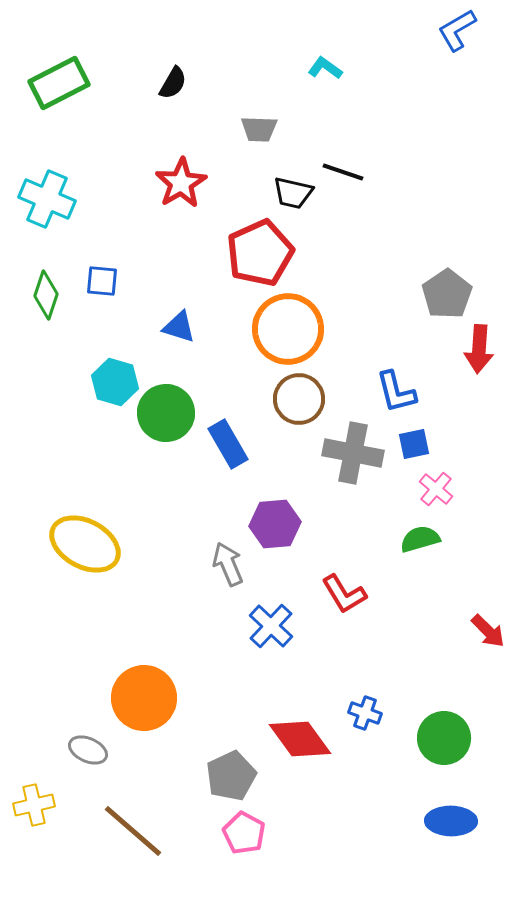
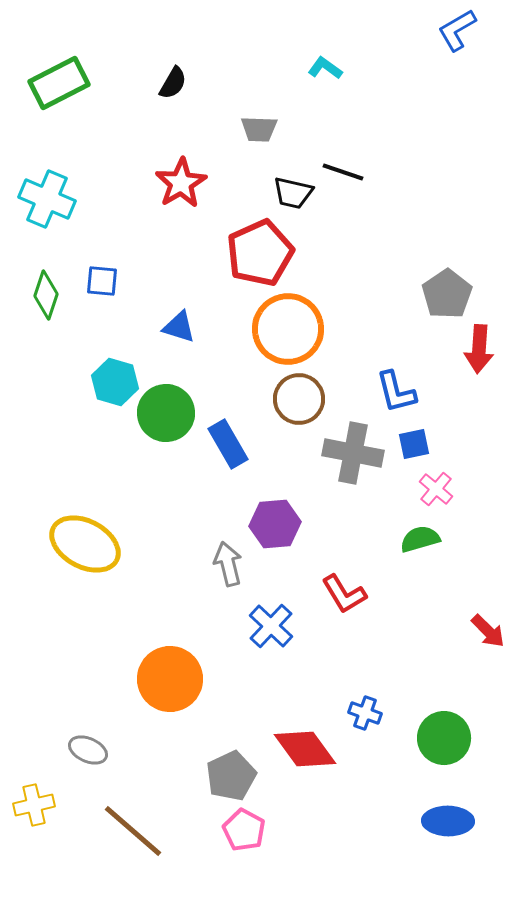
gray arrow at (228, 564): rotated 9 degrees clockwise
orange circle at (144, 698): moved 26 px right, 19 px up
red diamond at (300, 739): moved 5 px right, 10 px down
blue ellipse at (451, 821): moved 3 px left
pink pentagon at (244, 833): moved 3 px up
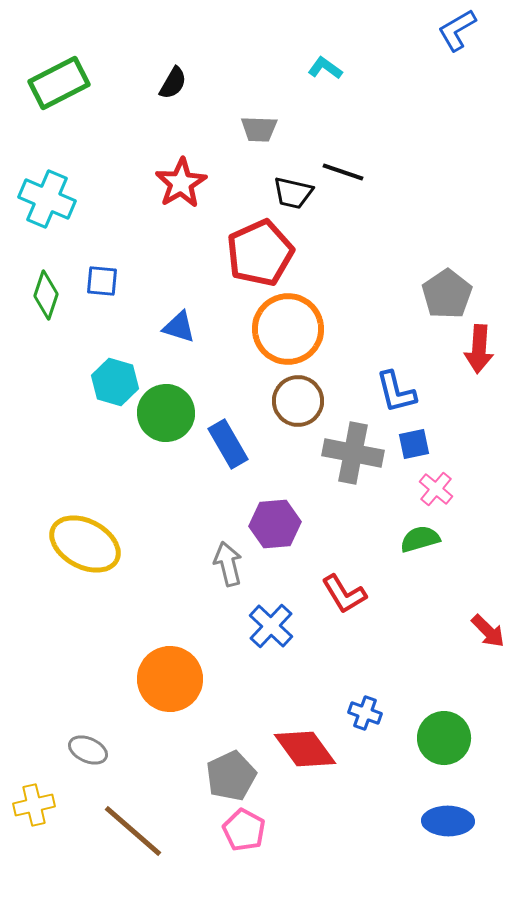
brown circle at (299, 399): moved 1 px left, 2 px down
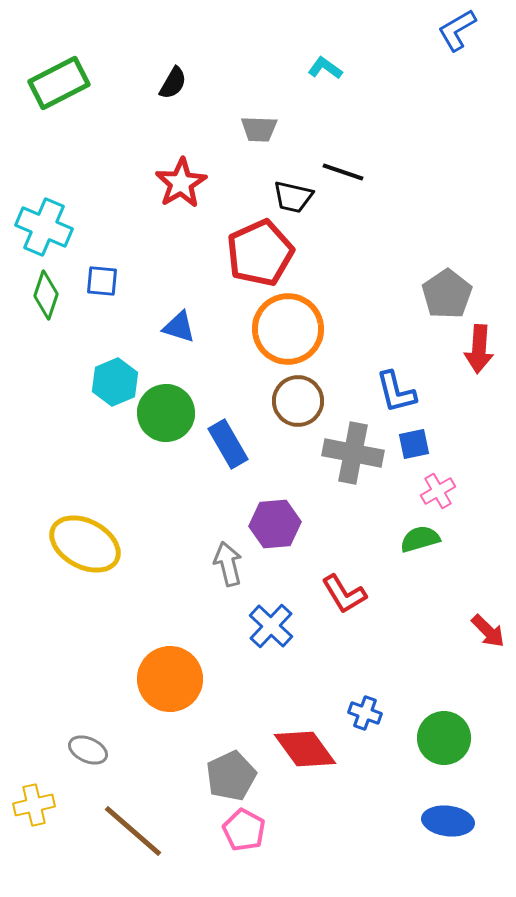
black trapezoid at (293, 193): moved 4 px down
cyan cross at (47, 199): moved 3 px left, 28 px down
cyan hexagon at (115, 382): rotated 21 degrees clockwise
pink cross at (436, 489): moved 2 px right, 2 px down; rotated 20 degrees clockwise
blue ellipse at (448, 821): rotated 6 degrees clockwise
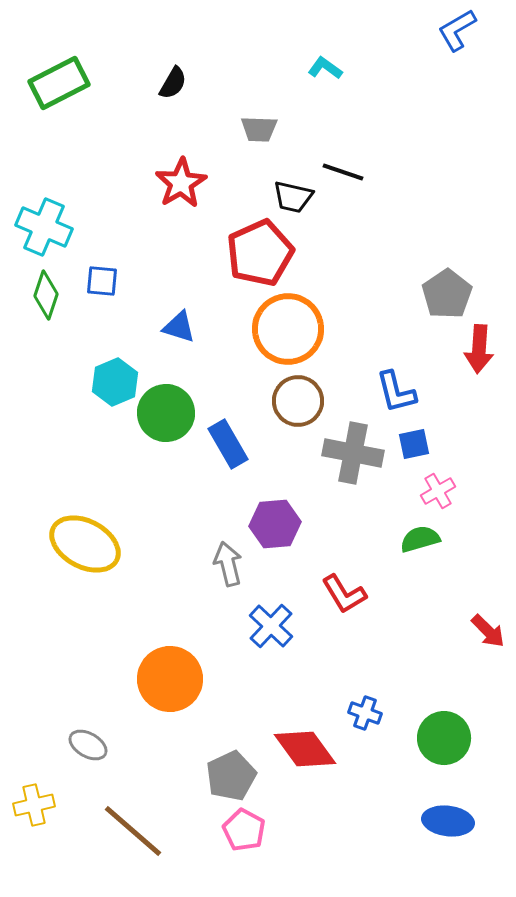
gray ellipse at (88, 750): moved 5 px up; rotated 6 degrees clockwise
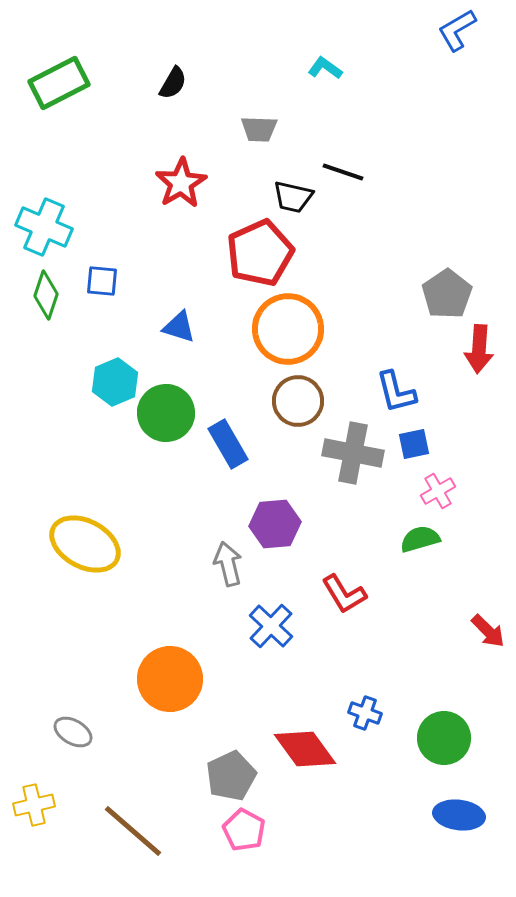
gray ellipse at (88, 745): moved 15 px left, 13 px up
blue ellipse at (448, 821): moved 11 px right, 6 px up
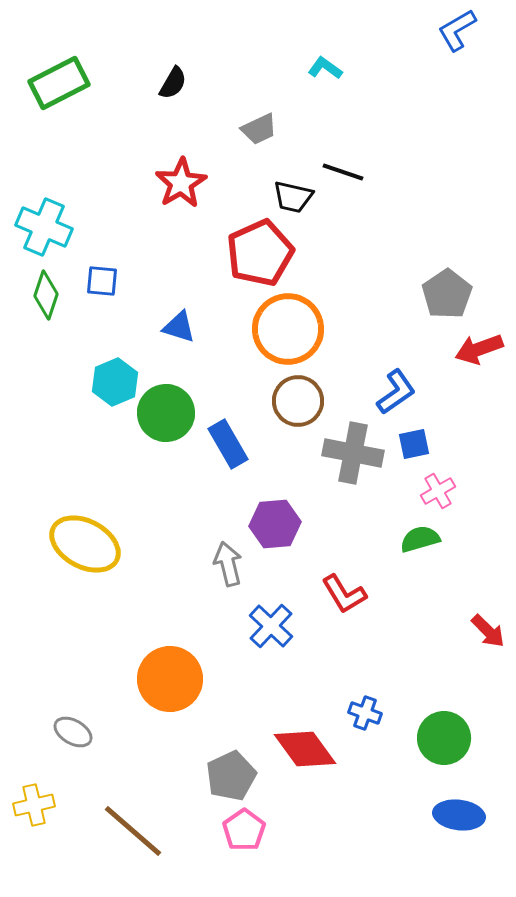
gray trapezoid at (259, 129): rotated 27 degrees counterclockwise
red arrow at (479, 349): rotated 66 degrees clockwise
blue L-shape at (396, 392): rotated 111 degrees counterclockwise
pink pentagon at (244, 830): rotated 9 degrees clockwise
